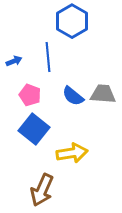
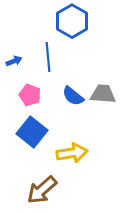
blue square: moved 2 px left, 3 px down
brown arrow: rotated 24 degrees clockwise
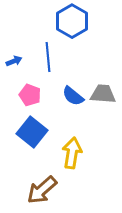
yellow arrow: rotated 72 degrees counterclockwise
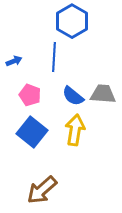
blue line: moved 6 px right; rotated 8 degrees clockwise
yellow arrow: moved 3 px right, 23 px up
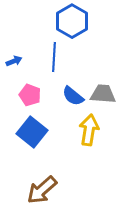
yellow arrow: moved 14 px right
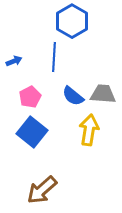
pink pentagon: moved 2 px down; rotated 25 degrees clockwise
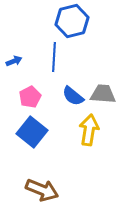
blue hexagon: rotated 16 degrees clockwise
brown arrow: rotated 116 degrees counterclockwise
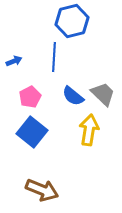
gray trapezoid: rotated 40 degrees clockwise
